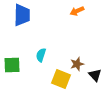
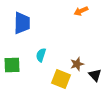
orange arrow: moved 4 px right
blue trapezoid: moved 8 px down
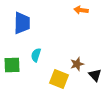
orange arrow: moved 1 px up; rotated 32 degrees clockwise
cyan semicircle: moved 5 px left
yellow square: moved 2 px left
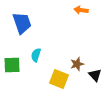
blue trapezoid: rotated 20 degrees counterclockwise
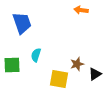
black triangle: moved 1 px up; rotated 40 degrees clockwise
yellow square: rotated 12 degrees counterclockwise
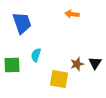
orange arrow: moved 9 px left, 4 px down
black triangle: moved 11 px up; rotated 24 degrees counterclockwise
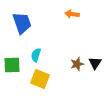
yellow square: moved 19 px left; rotated 12 degrees clockwise
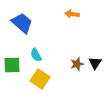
blue trapezoid: rotated 30 degrees counterclockwise
cyan semicircle: rotated 48 degrees counterclockwise
yellow square: rotated 12 degrees clockwise
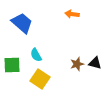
black triangle: rotated 48 degrees counterclockwise
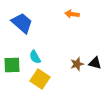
cyan semicircle: moved 1 px left, 2 px down
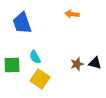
blue trapezoid: rotated 150 degrees counterclockwise
